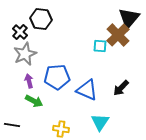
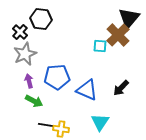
black line: moved 34 px right
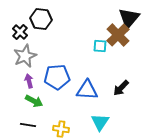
gray star: moved 2 px down
blue triangle: rotated 20 degrees counterclockwise
black line: moved 18 px left
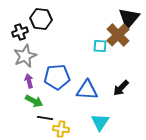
black cross: rotated 28 degrees clockwise
black line: moved 17 px right, 7 px up
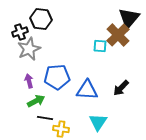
gray star: moved 4 px right, 7 px up
green arrow: moved 2 px right; rotated 54 degrees counterclockwise
cyan triangle: moved 2 px left
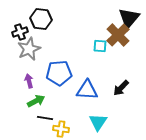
blue pentagon: moved 2 px right, 4 px up
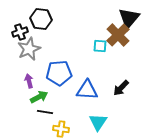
green arrow: moved 3 px right, 4 px up
black line: moved 6 px up
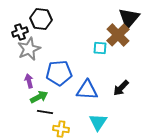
cyan square: moved 2 px down
